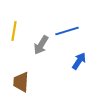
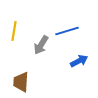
blue arrow: rotated 30 degrees clockwise
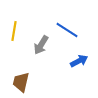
blue line: moved 1 px up; rotated 50 degrees clockwise
brown trapezoid: rotated 10 degrees clockwise
